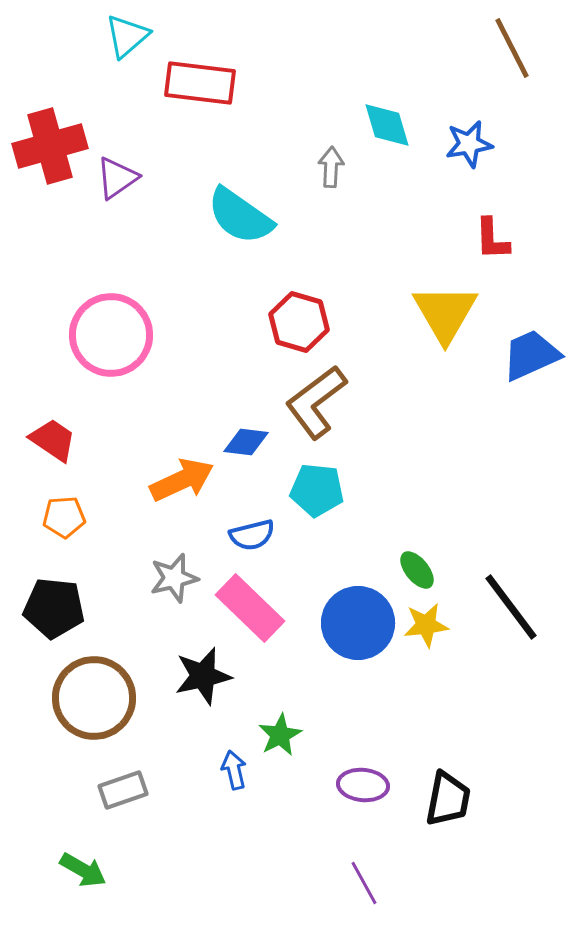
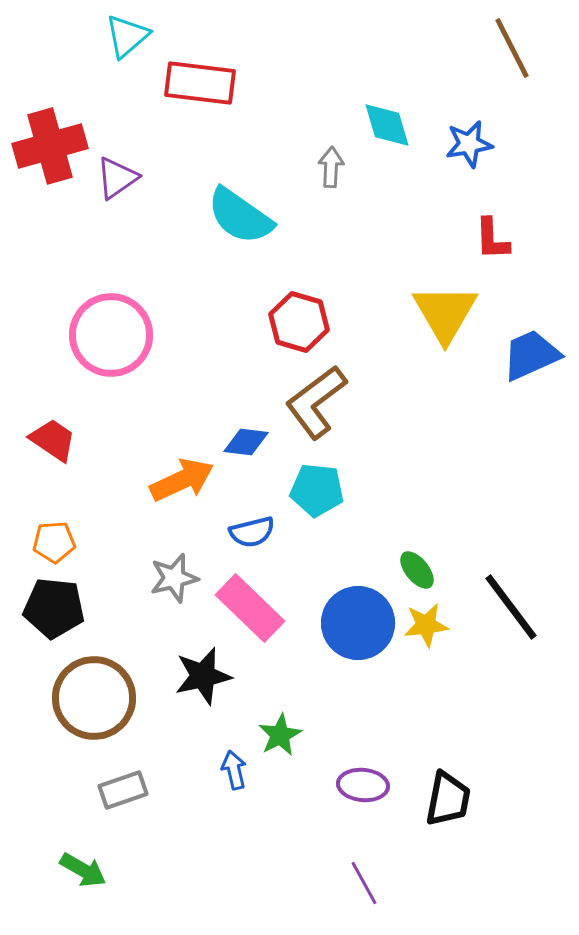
orange pentagon: moved 10 px left, 25 px down
blue semicircle: moved 3 px up
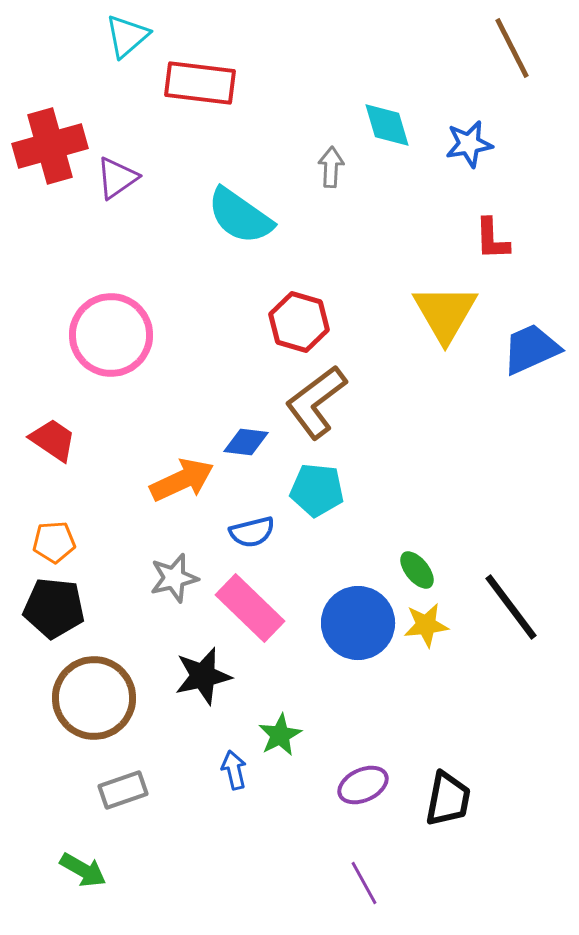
blue trapezoid: moved 6 px up
purple ellipse: rotated 30 degrees counterclockwise
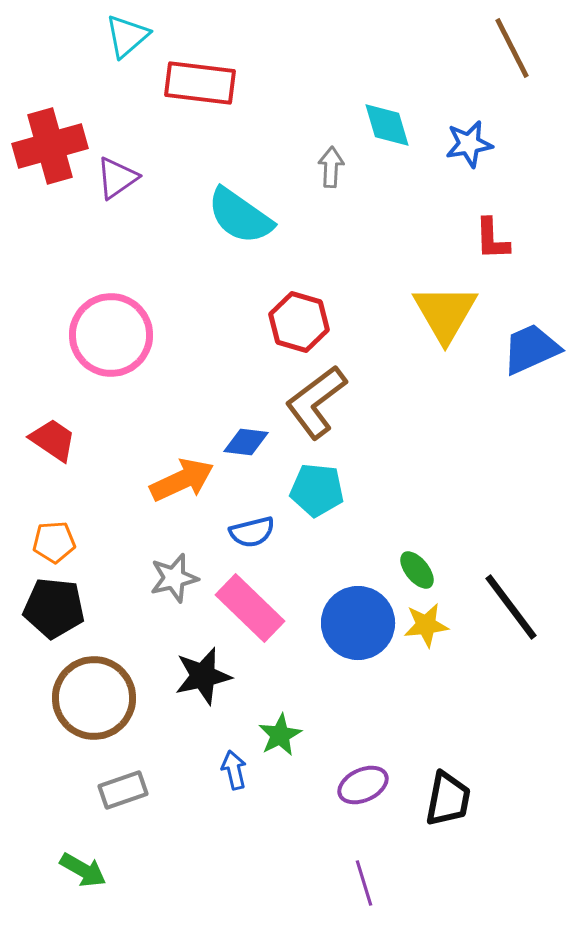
purple line: rotated 12 degrees clockwise
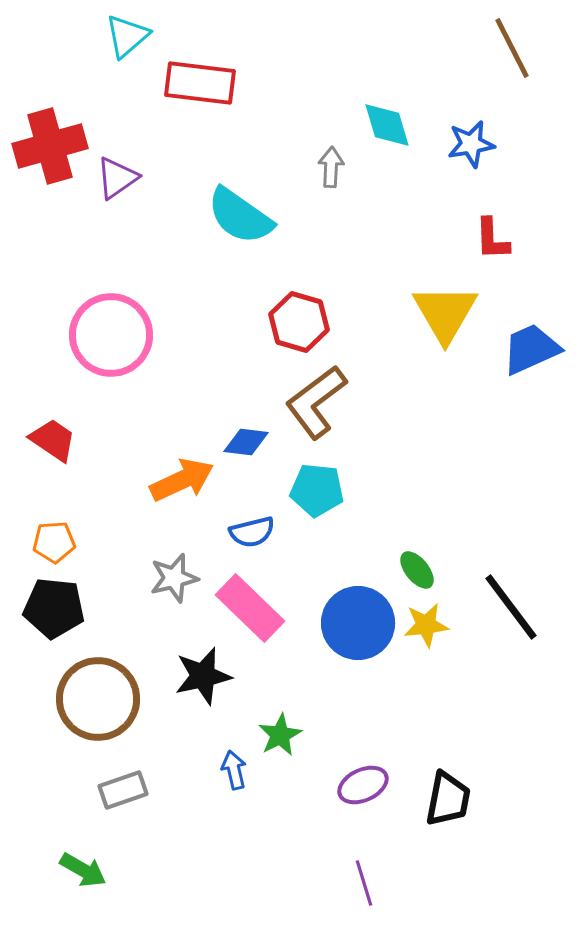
blue star: moved 2 px right
brown circle: moved 4 px right, 1 px down
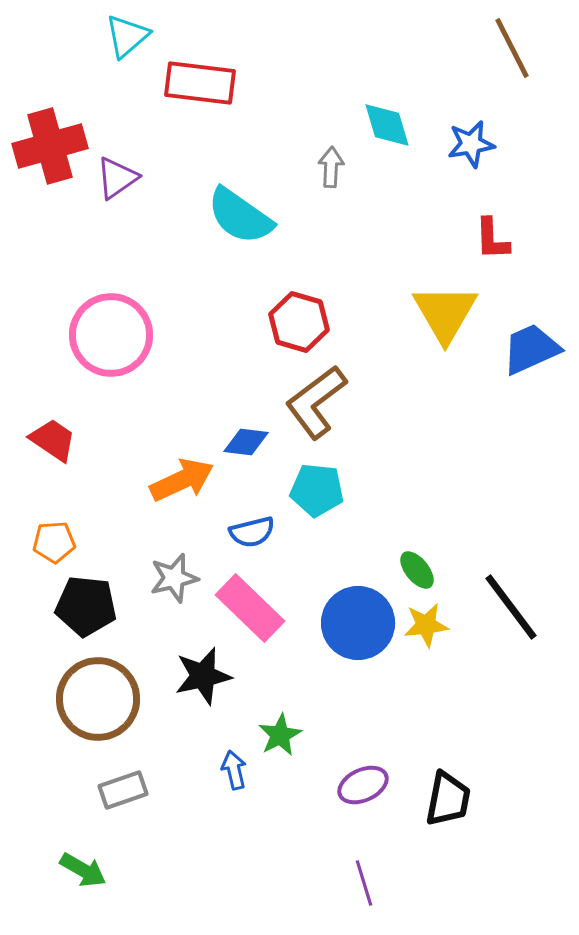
black pentagon: moved 32 px right, 2 px up
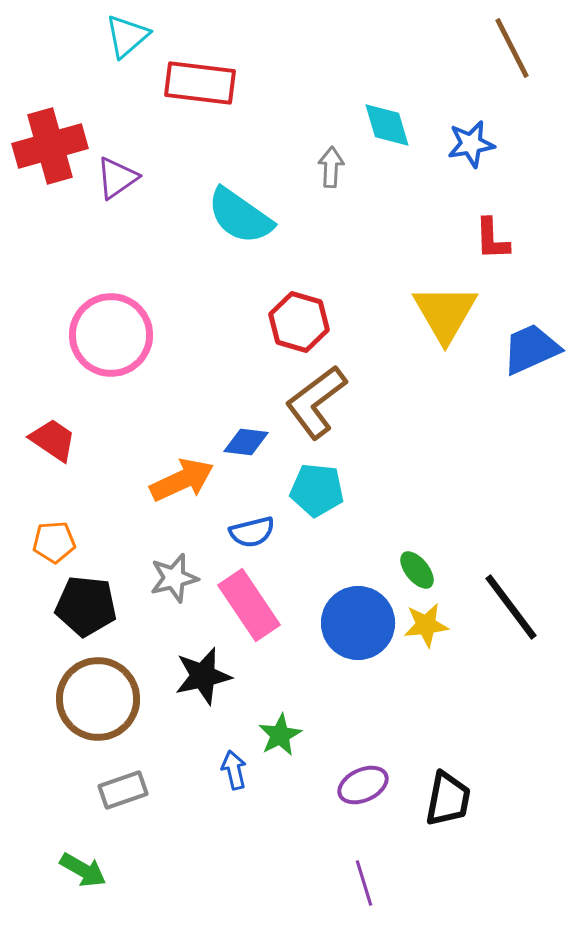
pink rectangle: moved 1 px left, 3 px up; rotated 12 degrees clockwise
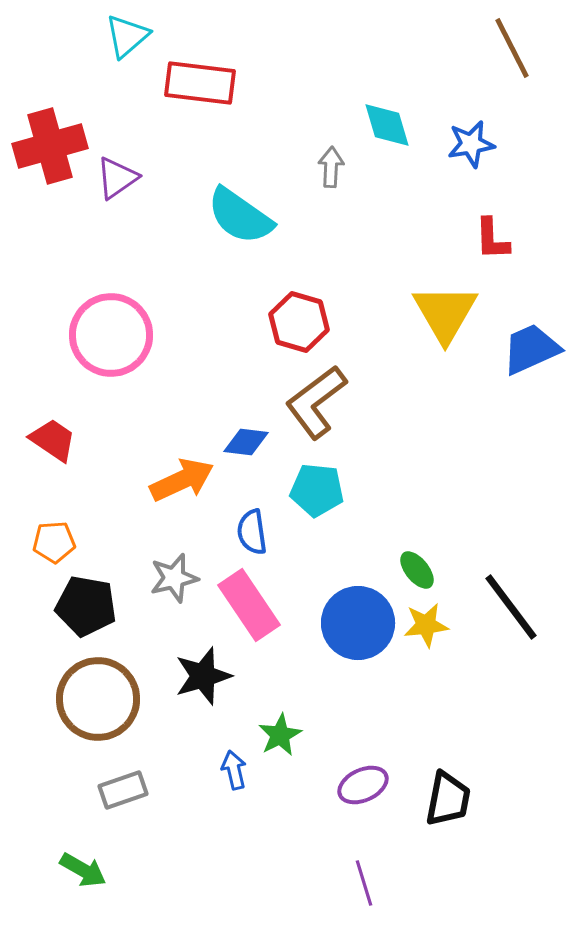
blue semicircle: rotated 96 degrees clockwise
black pentagon: rotated 4 degrees clockwise
black star: rotated 4 degrees counterclockwise
